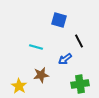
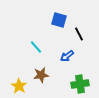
black line: moved 7 px up
cyan line: rotated 32 degrees clockwise
blue arrow: moved 2 px right, 3 px up
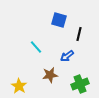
black line: rotated 40 degrees clockwise
brown star: moved 9 px right
green cross: rotated 12 degrees counterclockwise
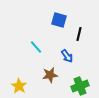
blue arrow: rotated 88 degrees counterclockwise
green cross: moved 2 px down
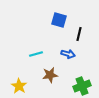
cyan line: moved 7 px down; rotated 64 degrees counterclockwise
blue arrow: moved 1 px right, 2 px up; rotated 40 degrees counterclockwise
green cross: moved 2 px right
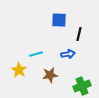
blue square: rotated 14 degrees counterclockwise
blue arrow: rotated 24 degrees counterclockwise
yellow star: moved 16 px up
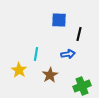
cyan line: rotated 64 degrees counterclockwise
brown star: rotated 21 degrees counterclockwise
